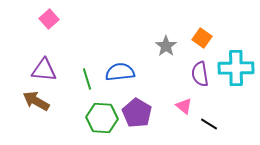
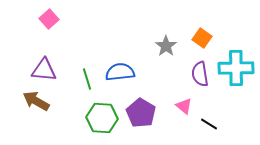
purple pentagon: moved 4 px right
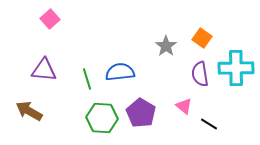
pink square: moved 1 px right
brown arrow: moved 7 px left, 10 px down
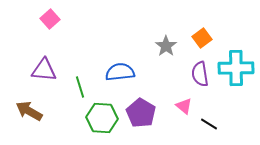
orange square: rotated 18 degrees clockwise
green line: moved 7 px left, 8 px down
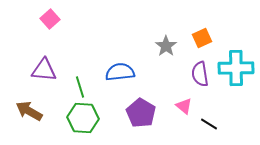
orange square: rotated 12 degrees clockwise
green hexagon: moved 19 px left
